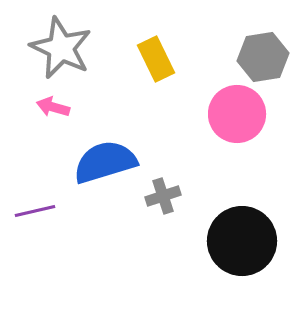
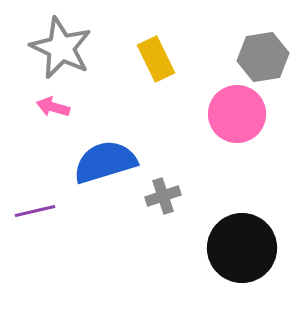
black circle: moved 7 px down
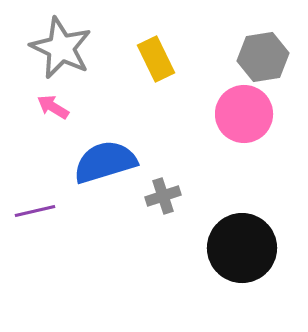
pink arrow: rotated 16 degrees clockwise
pink circle: moved 7 px right
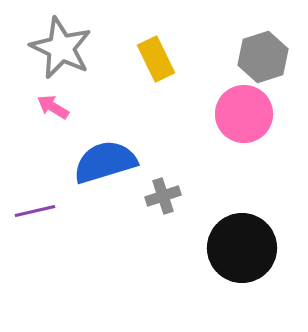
gray hexagon: rotated 9 degrees counterclockwise
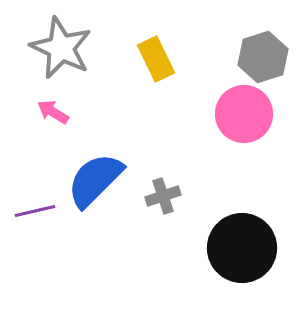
pink arrow: moved 5 px down
blue semicircle: moved 10 px left, 18 px down; rotated 28 degrees counterclockwise
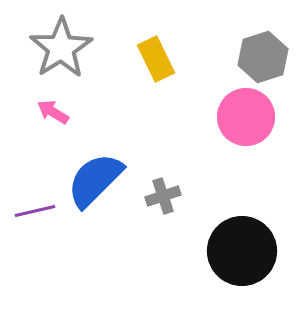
gray star: rotated 14 degrees clockwise
pink circle: moved 2 px right, 3 px down
black circle: moved 3 px down
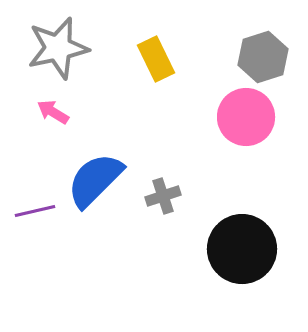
gray star: moved 3 px left; rotated 20 degrees clockwise
black circle: moved 2 px up
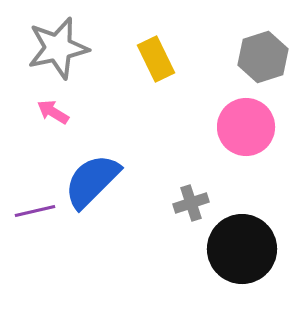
pink circle: moved 10 px down
blue semicircle: moved 3 px left, 1 px down
gray cross: moved 28 px right, 7 px down
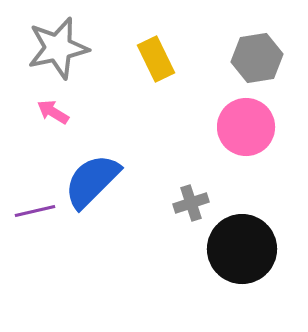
gray hexagon: moved 6 px left, 1 px down; rotated 9 degrees clockwise
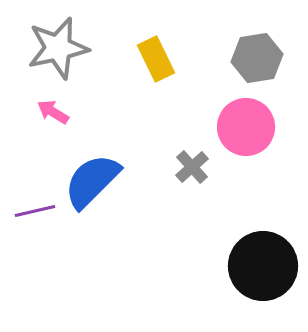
gray cross: moved 1 px right, 36 px up; rotated 24 degrees counterclockwise
black circle: moved 21 px right, 17 px down
